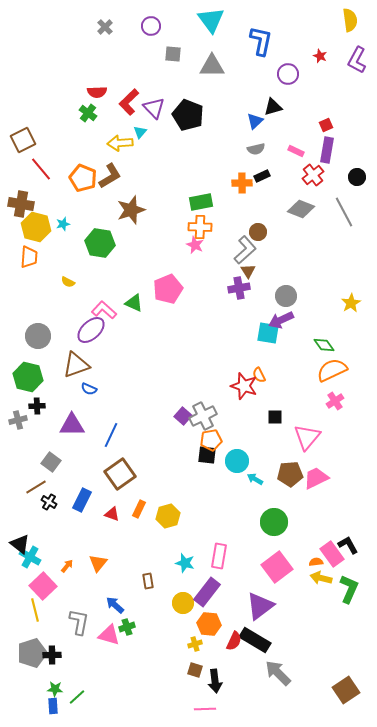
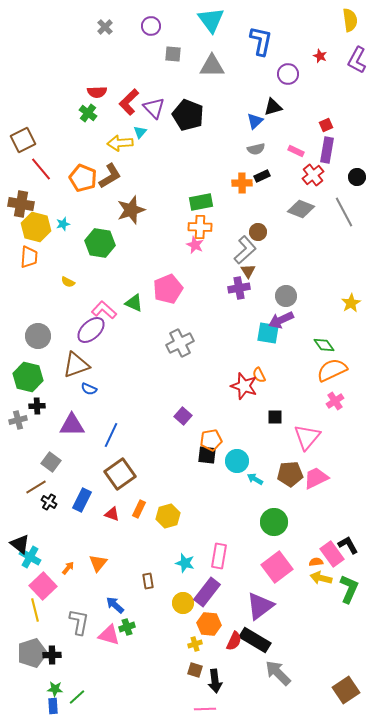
gray cross at (203, 416): moved 23 px left, 73 px up
orange arrow at (67, 566): moved 1 px right, 2 px down
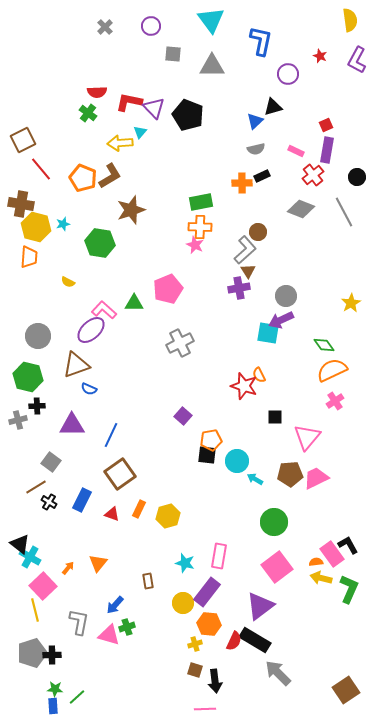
red L-shape at (129, 102): rotated 56 degrees clockwise
green triangle at (134, 303): rotated 24 degrees counterclockwise
blue arrow at (115, 605): rotated 90 degrees counterclockwise
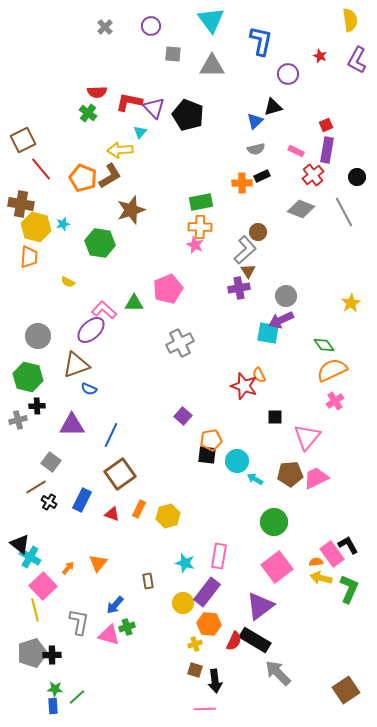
yellow arrow at (120, 143): moved 7 px down
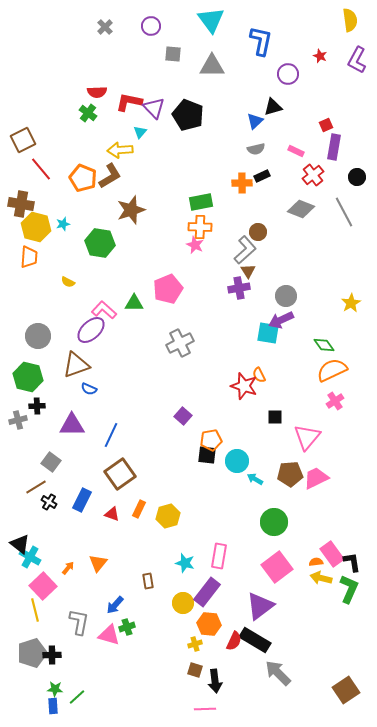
purple rectangle at (327, 150): moved 7 px right, 3 px up
black L-shape at (348, 545): moved 4 px right, 17 px down; rotated 20 degrees clockwise
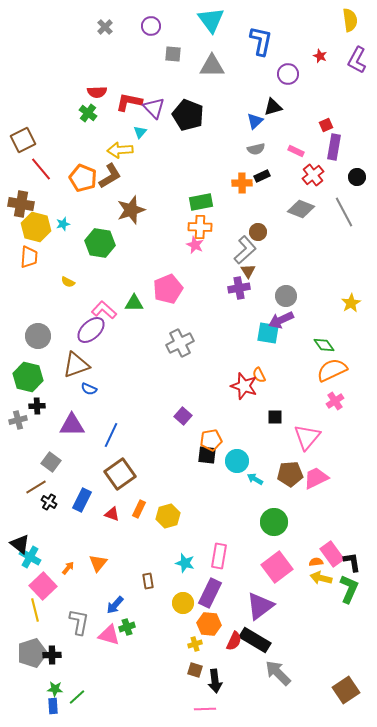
purple rectangle at (207, 592): moved 3 px right, 1 px down; rotated 12 degrees counterclockwise
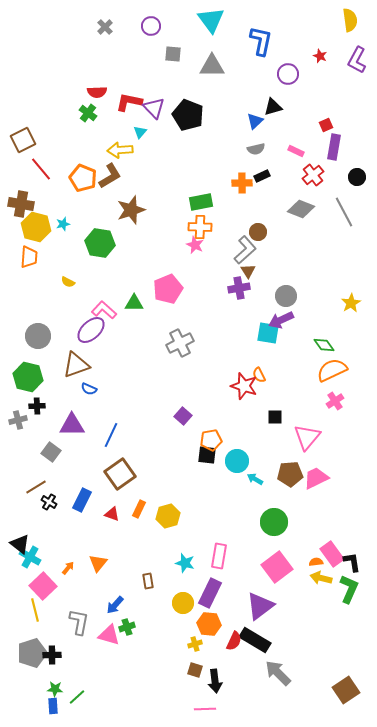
gray square at (51, 462): moved 10 px up
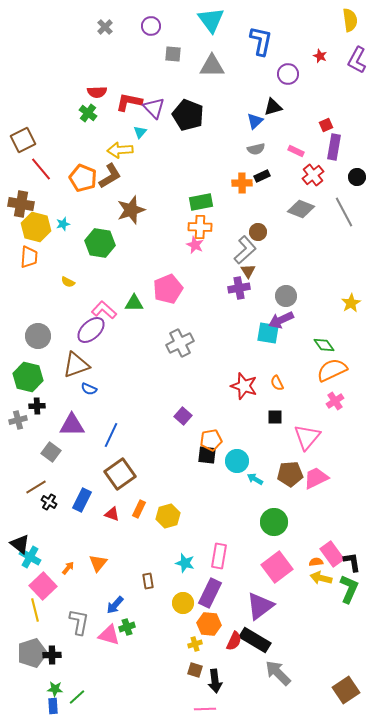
orange semicircle at (259, 375): moved 18 px right, 8 px down
